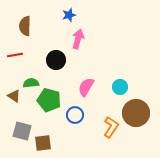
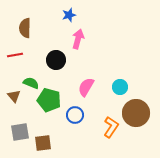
brown semicircle: moved 2 px down
green semicircle: rotated 28 degrees clockwise
brown triangle: rotated 16 degrees clockwise
gray square: moved 2 px left, 1 px down; rotated 24 degrees counterclockwise
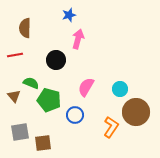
cyan circle: moved 2 px down
brown circle: moved 1 px up
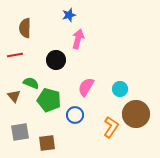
brown circle: moved 2 px down
brown square: moved 4 px right
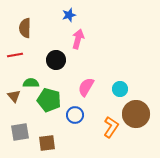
green semicircle: rotated 21 degrees counterclockwise
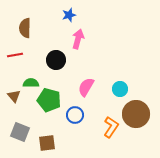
gray square: rotated 30 degrees clockwise
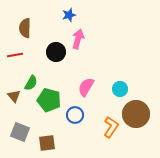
black circle: moved 8 px up
green semicircle: rotated 119 degrees clockwise
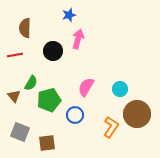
black circle: moved 3 px left, 1 px up
green pentagon: rotated 30 degrees counterclockwise
brown circle: moved 1 px right
